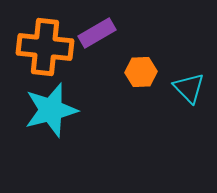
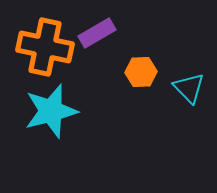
orange cross: rotated 6 degrees clockwise
cyan star: moved 1 px down
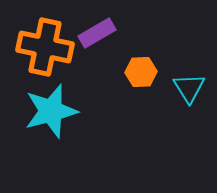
cyan triangle: rotated 12 degrees clockwise
